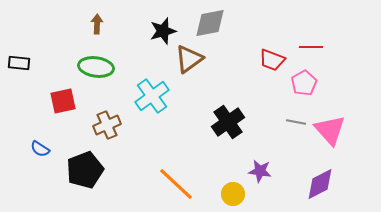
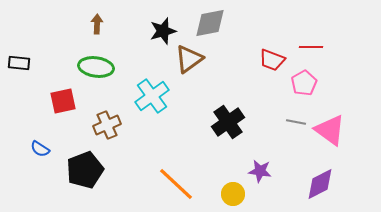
pink triangle: rotated 12 degrees counterclockwise
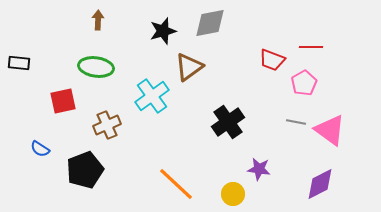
brown arrow: moved 1 px right, 4 px up
brown triangle: moved 8 px down
purple star: moved 1 px left, 2 px up
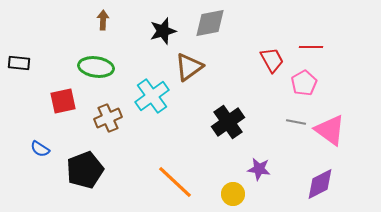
brown arrow: moved 5 px right
red trapezoid: rotated 140 degrees counterclockwise
brown cross: moved 1 px right, 7 px up
orange line: moved 1 px left, 2 px up
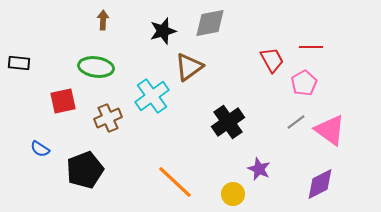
gray line: rotated 48 degrees counterclockwise
purple star: rotated 15 degrees clockwise
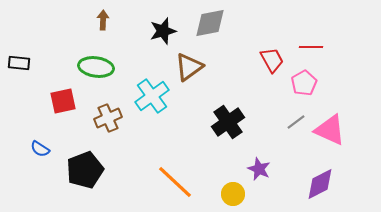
pink triangle: rotated 12 degrees counterclockwise
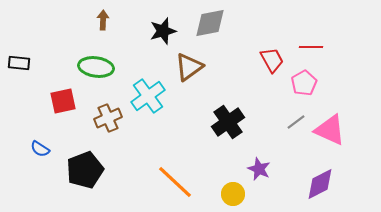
cyan cross: moved 4 px left
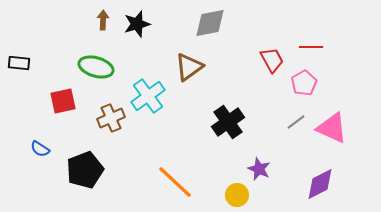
black star: moved 26 px left, 7 px up
green ellipse: rotated 8 degrees clockwise
brown cross: moved 3 px right
pink triangle: moved 2 px right, 2 px up
yellow circle: moved 4 px right, 1 px down
